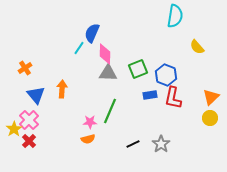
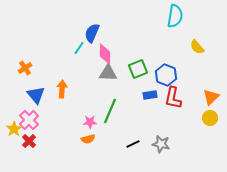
gray star: rotated 24 degrees counterclockwise
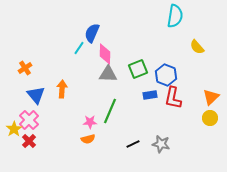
gray triangle: moved 1 px down
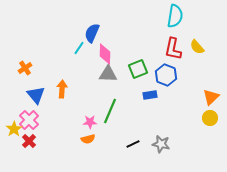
red L-shape: moved 49 px up
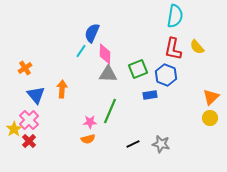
cyan line: moved 2 px right, 3 px down
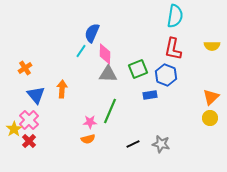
yellow semicircle: moved 15 px right, 1 px up; rotated 49 degrees counterclockwise
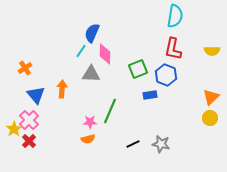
yellow semicircle: moved 5 px down
gray triangle: moved 17 px left
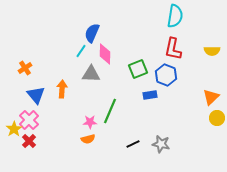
yellow circle: moved 7 px right
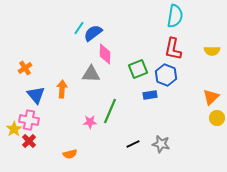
blue semicircle: moved 1 px right; rotated 30 degrees clockwise
cyan line: moved 2 px left, 23 px up
pink cross: rotated 36 degrees counterclockwise
orange semicircle: moved 18 px left, 15 px down
